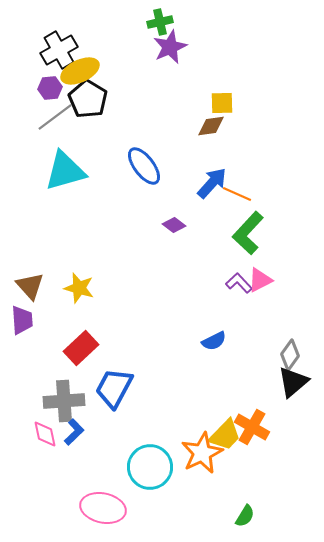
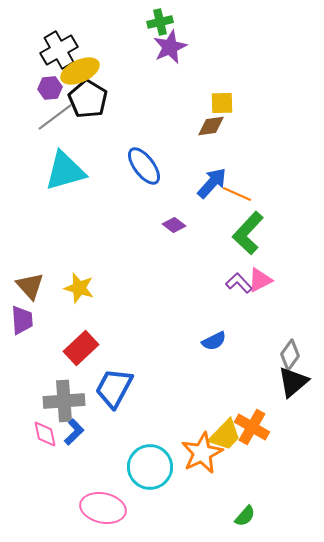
green semicircle: rotated 10 degrees clockwise
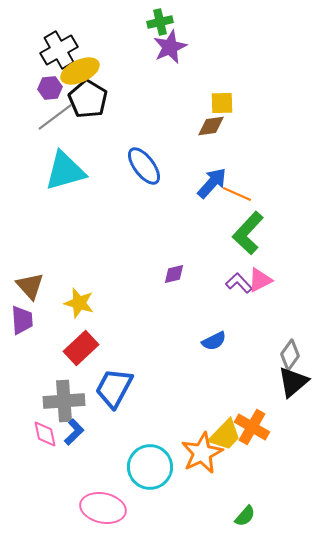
purple diamond: moved 49 px down; rotated 50 degrees counterclockwise
yellow star: moved 15 px down
